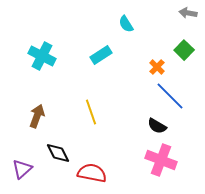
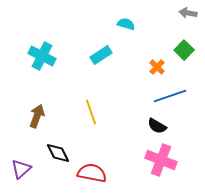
cyan semicircle: rotated 138 degrees clockwise
blue line: rotated 64 degrees counterclockwise
purple triangle: moved 1 px left
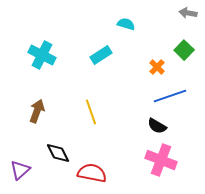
cyan cross: moved 1 px up
brown arrow: moved 5 px up
purple triangle: moved 1 px left, 1 px down
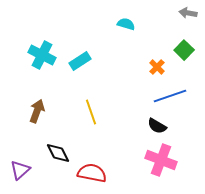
cyan rectangle: moved 21 px left, 6 px down
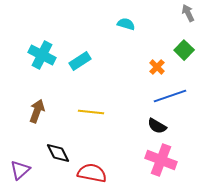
gray arrow: rotated 54 degrees clockwise
yellow line: rotated 65 degrees counterclockwise
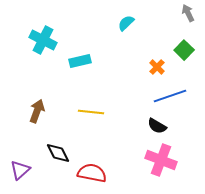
cyan semicircle: moved 1 px up; rotated 60 degrees counterclockwise
cyan cross: moved 1 px right, 15 px up
cyan rectangle: rotated 20 degrees clockwise
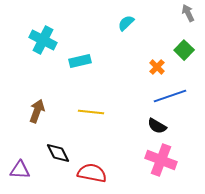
purple triangle: rotated 45 degrees clockwise
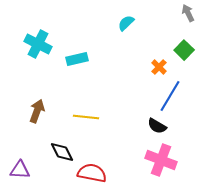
cyan cross: moved 5 px left, 4 px down
cyan rectangle: moved 3 px left, 2 px up
orange cross: moved 2 px right
blue line: rotated 40 degrees counterclockwise
yellow line: moved 5 px left, 5 px down
black diamond: moved 4 px right, 1 px up
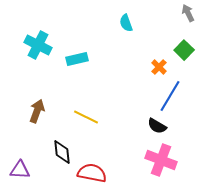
cyan semicircle: rotated 66 degrees counterclockwise
cyan cross: moved 1 px down
yellow line: rotated 20 degrees clockwise
black diamond: rotated 20 degrees clockwise
